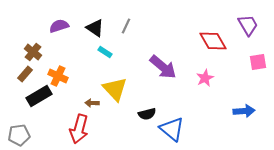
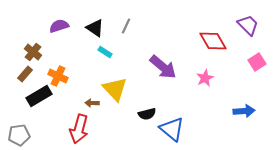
purple trapezoid: rotated 15 degrees counterclockwise
pink square: moved 1 px left; rotated 24 degrees counterclockwise
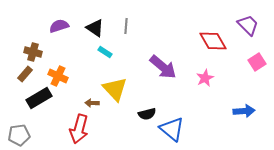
gray line: rotated 21 degrees counterclockwise
brown cross: rotated 24 degrees counterclockwise
black rectangle: moved 2 px down
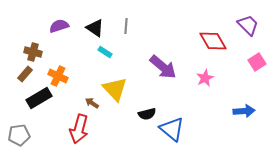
brown arrow: rotated 32 degrees clockwise
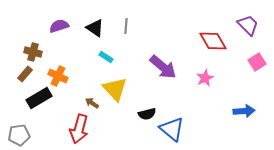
cyan rectangle: moved 1 px right, 5 px down
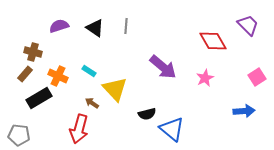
cyan rectangle: moved 17 px left, 14 px down
pink square: moved 15 px down
gray pentagon: rotated 15 degrees clockwise
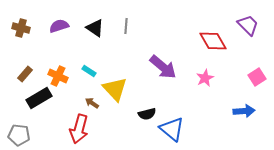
brown cross: moved 12 px left, 24 px up
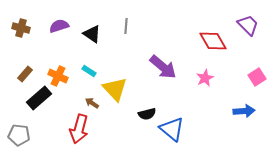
black triangle: moved 3 px left, 6 px down
black rectangle: rotated 10 degrees counterclockwise
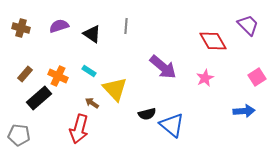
blue triangle: moved 4 px up
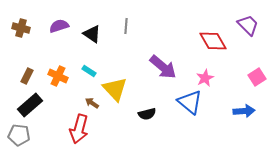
brown rectangle: moved 2 px right, 2 px down; rotated 14 degrees counterclockwise
black rectangle: moved 9 px left, 7 px down
blue triangle: moved 18 px right, 23 px up
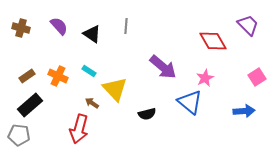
purple semicircle: rotated 66 degrees clockwise
brown rectangle: rotated 28 degrees clockwise
